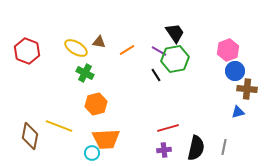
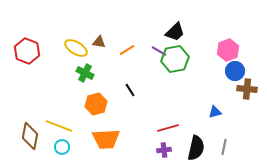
black trapezoid: moved 1 px up; rotated 80 degrees clockwise
black line: moved 26 px left, 15 px down
blue triangle: moved 23 px left
cyan circle: moved 30 px left, 6 px up
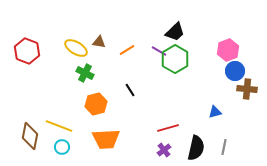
green hexagon: rotated 20 degrees counterclockwise
purple cross: rotated 32 degrees counterclockwise
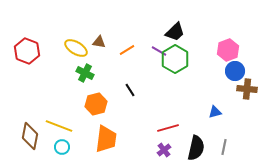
orange trapezoid: rotated 80 degrees counterclockwise
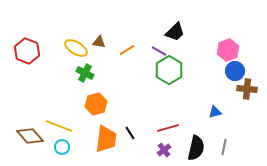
green hexagon: moved 6 px left, 11 px down
black line: moved 43 px down
brown diamond: rotated 52 degrees counterclockwise
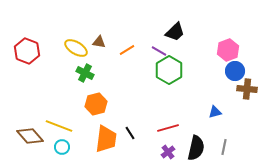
purple cross: moved 4 px right, 2 px down
